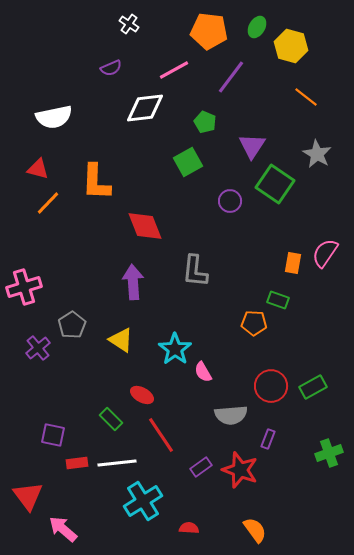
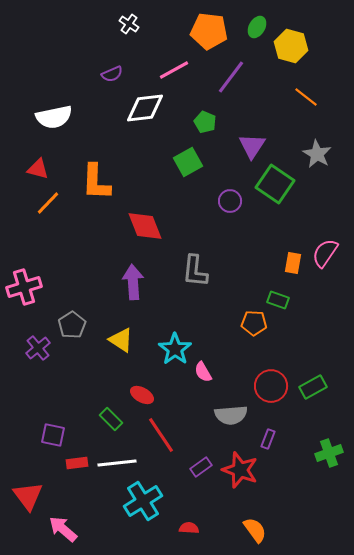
purple semicircle at (111, 68): moved 1 px right, 6 px down
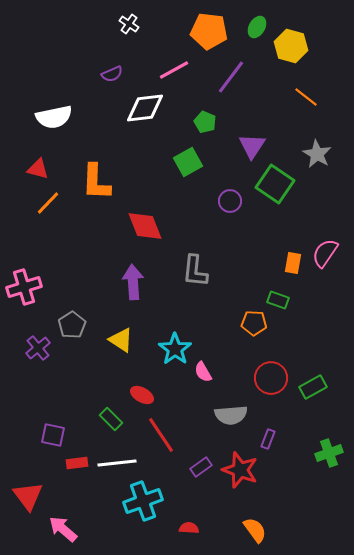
red circle at (271, 386): moved 8 px up
cyan cross at (143, 501): rotated 12 degrees clockwise
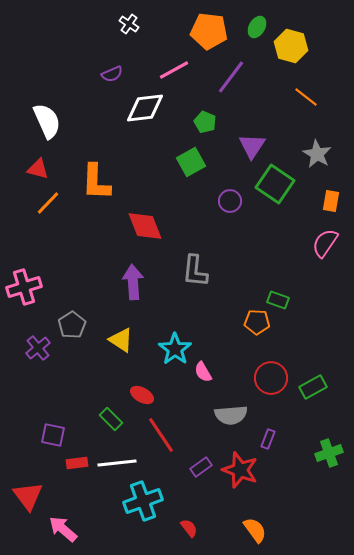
white semicircle at (54, 117): moved 7 px left, 4 px down; rotated 102 degrees counterclockwise
green square at (188, 162): moved 3 px right
pink semicircle at (325, 253): moved 10 px up
orange rectangle at (293, 263): moved 38 px right, 62 px up
orange pentagon at (254, 323): moved 3 px right, 1 px up
red semicircle at (189, 528): rotated 48 degrees clockwise
